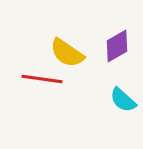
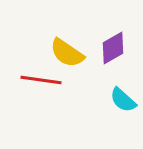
purple diamond: moved 4 px left, 2 px down
red line: moved 1 px left, 1 px down
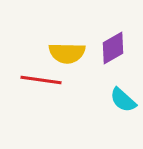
yellow semicircle: rotated 33 degrees counterclockwise
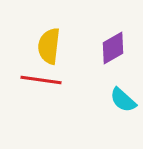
yellow semicircle: moved 18 px left, 7 px up; rotated 96 degrees clockwise
